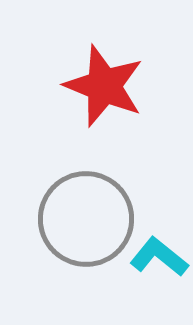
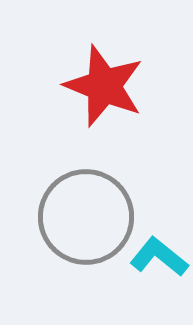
gray circle: moved 2 px up
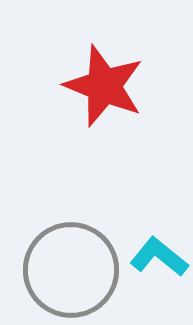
gray circle: moved 15 px left, 53 px down
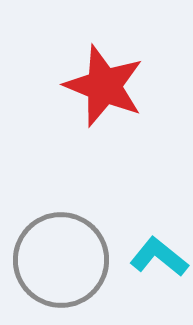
gray circle: moved 10 px left, 10 px up
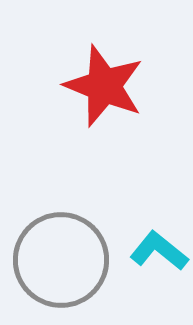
cyan L-shape: moved 6 px up
